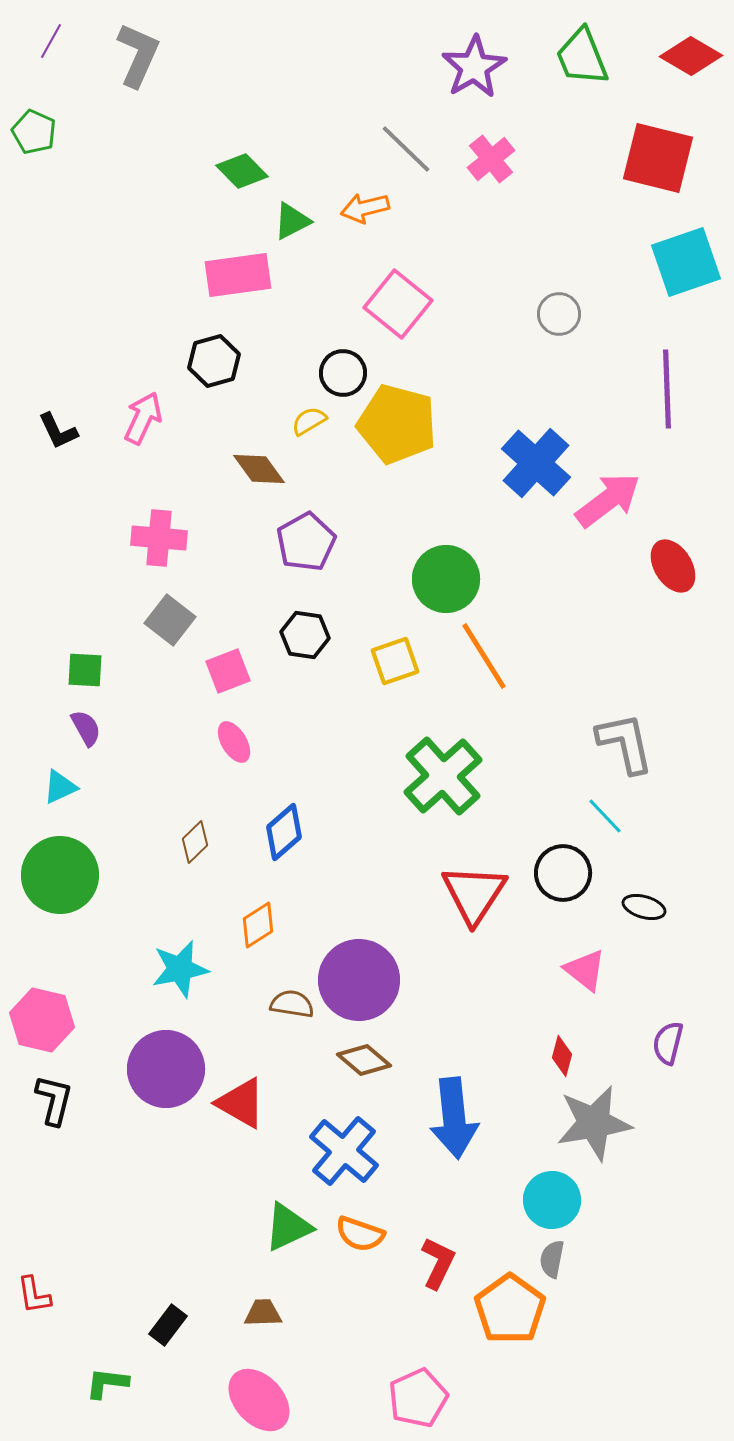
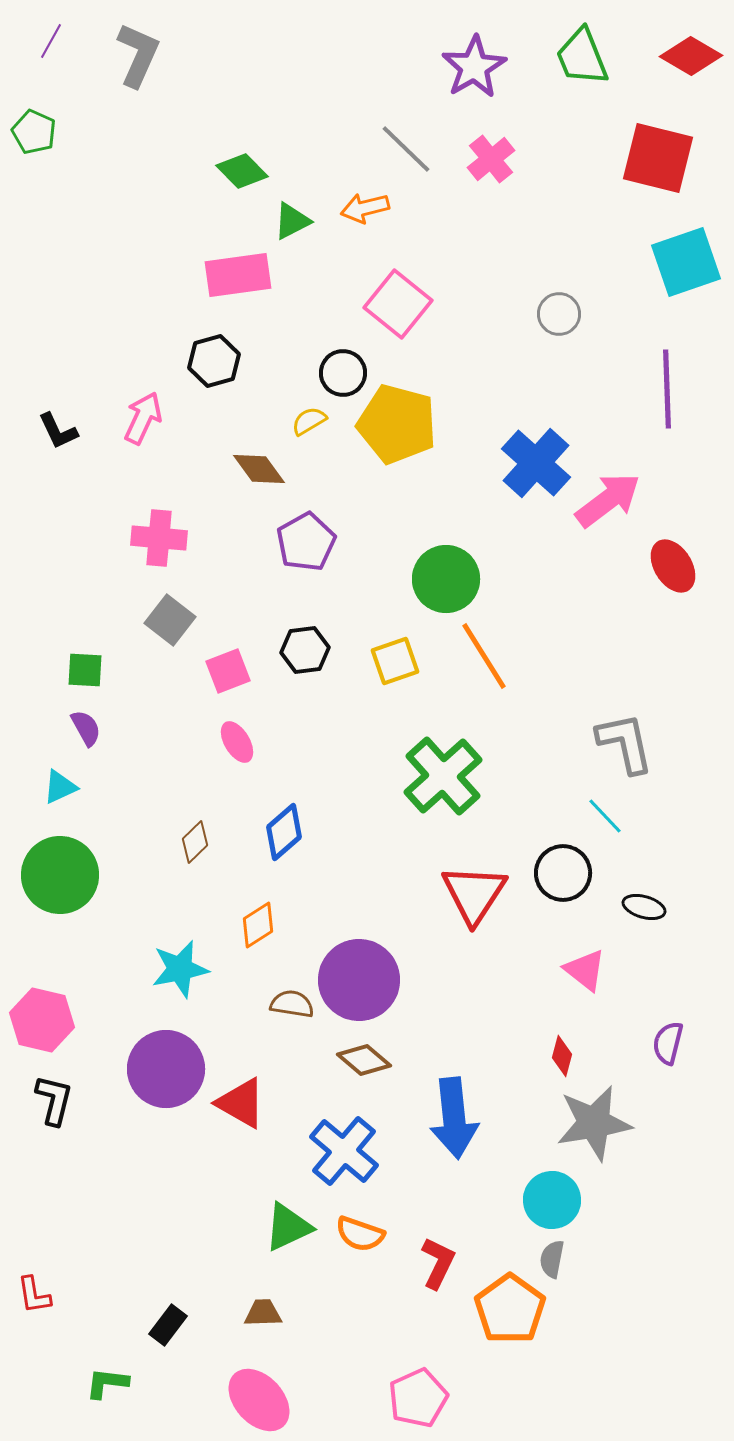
black hexagon at (305, 635): moved 15 px down; rotated 15 degrees counterclockwise
pink ellipse at (234, 742): moved 3 px right
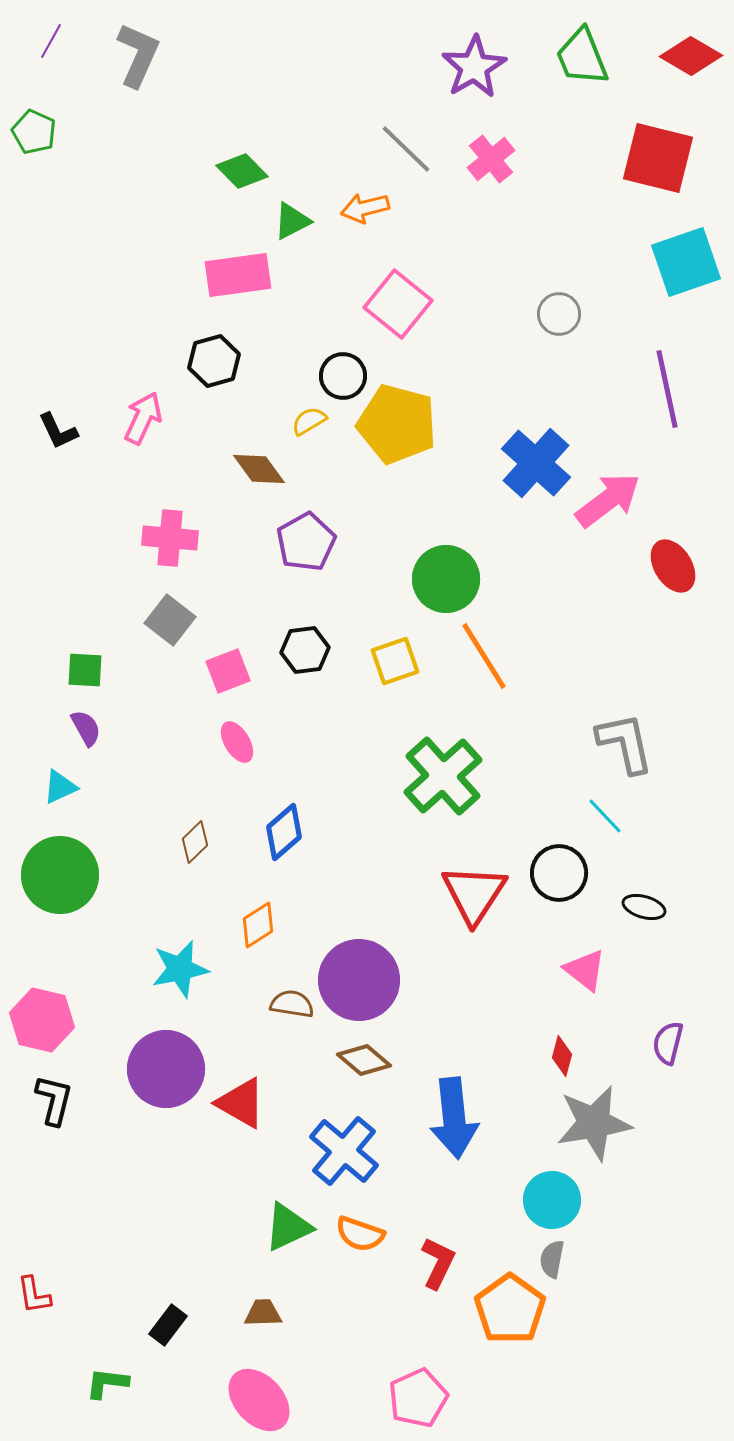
black circle at (343, 373): moved 3 px down
purple line at (667, 389): rotated 10 degrees counterclockwise
pink cross at (159, 538): moved 11 px right
black circle at (563, 873): moved 4 px left
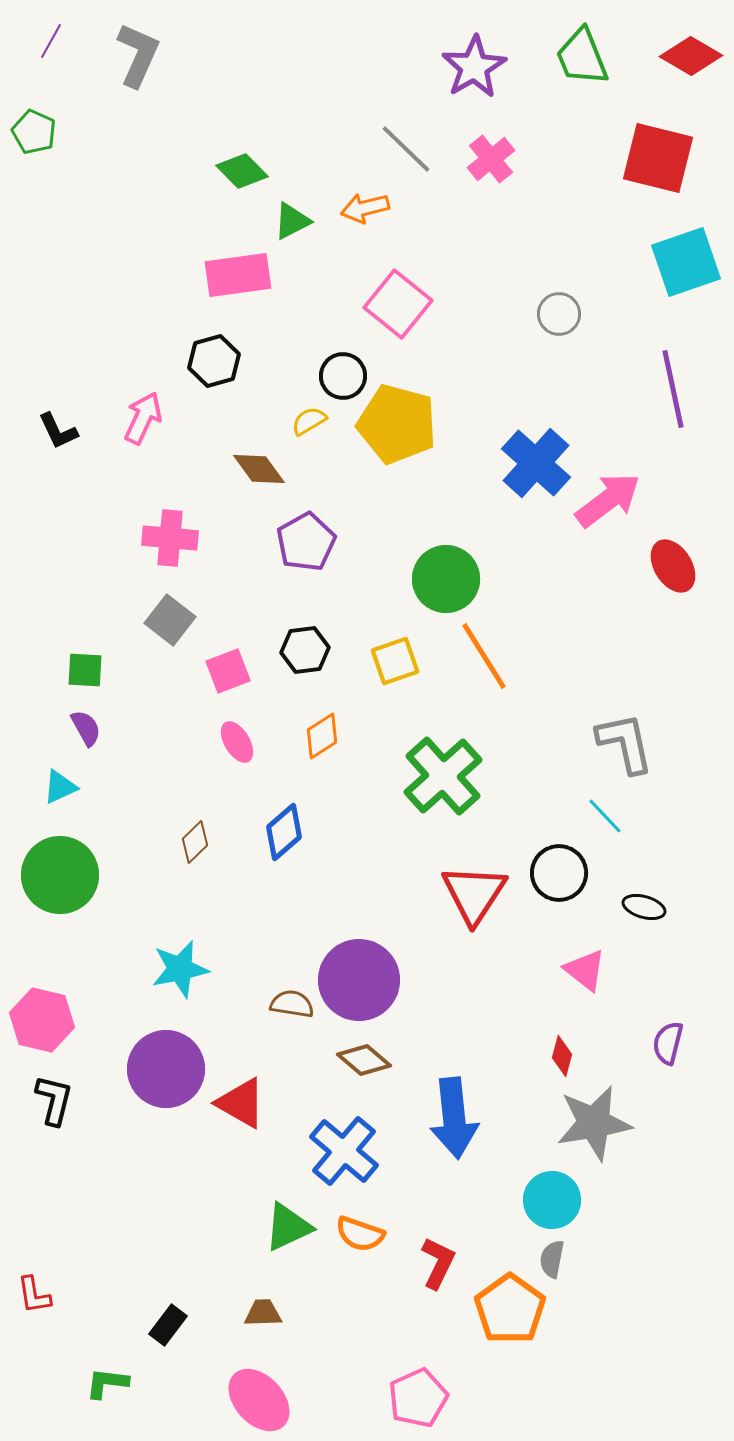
purple line at (667, 389): moved 6 px right
orange diamond at (258, 925): moved 64 px right, 189 px up
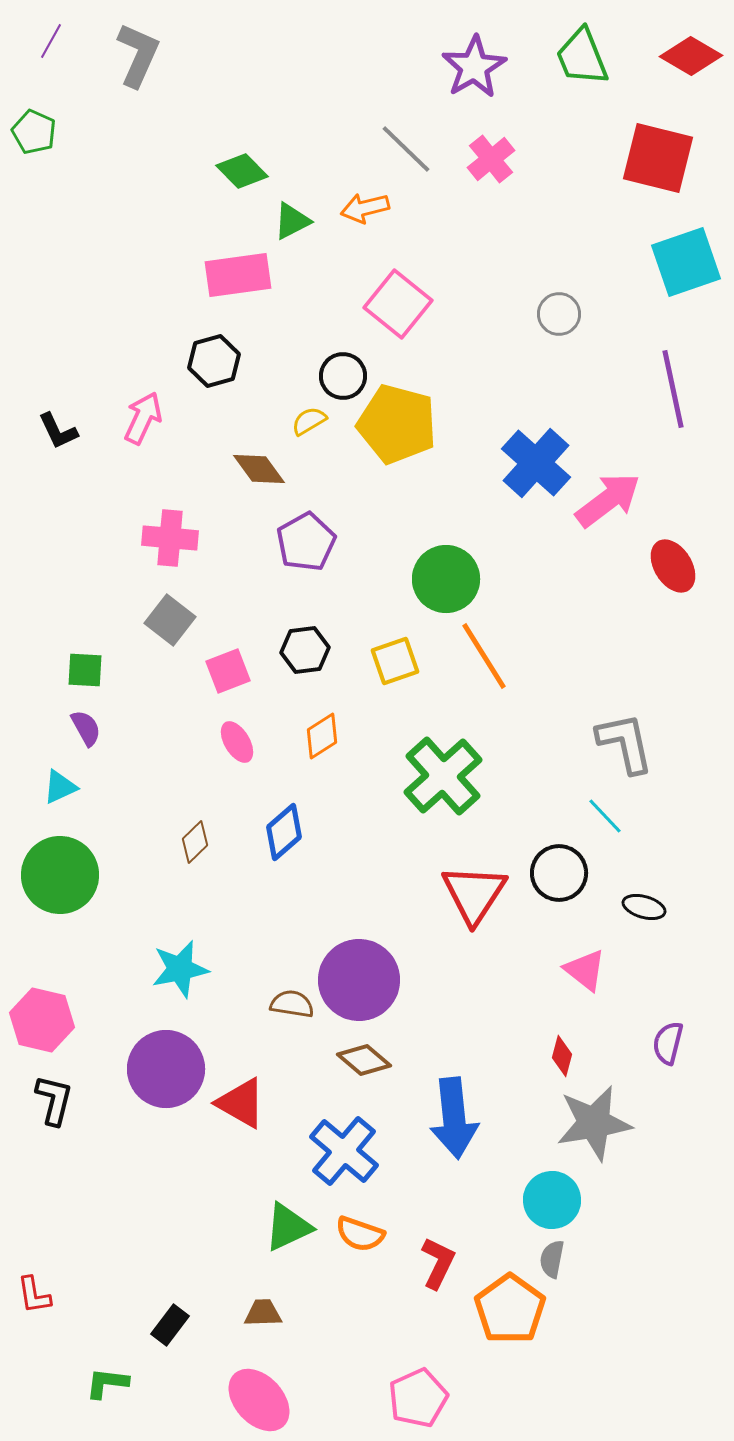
black rectangle at (168, 1325): moved 2 px right
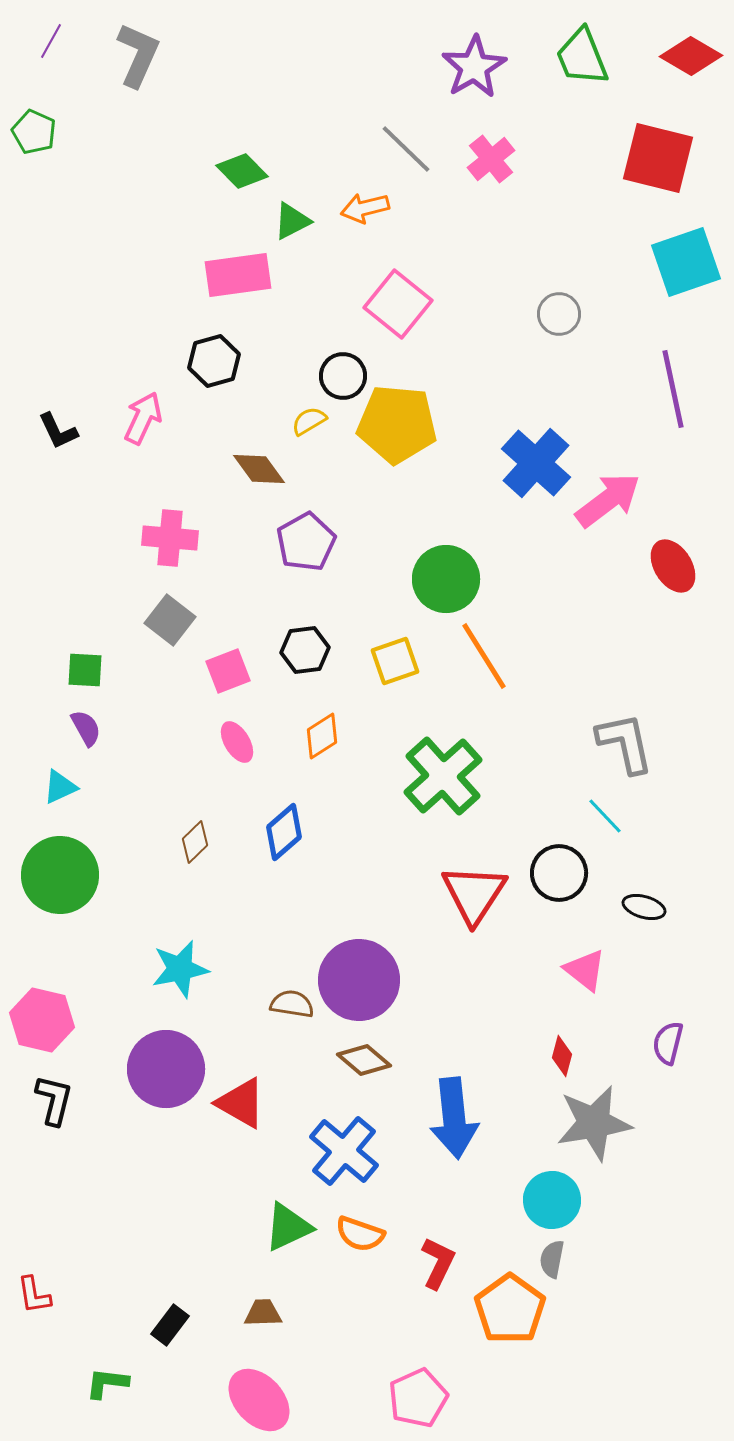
yellow pentagon at (397, 424): rotated 10 degrees counterclockwise
